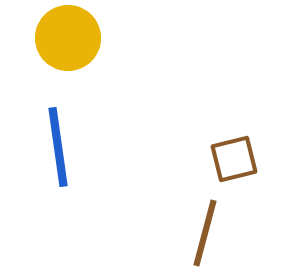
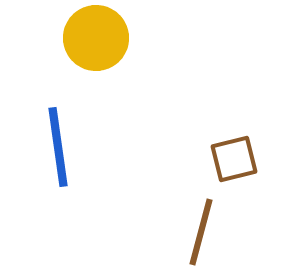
yellow circle: moved 28 px right
brown line: moved 4 px left, 1 px up
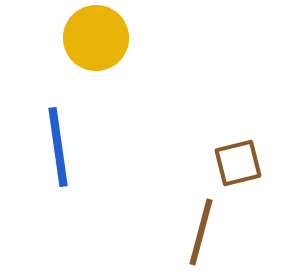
brown square: moved 4 px right, 4 px down
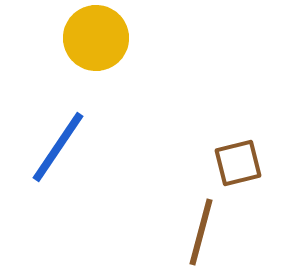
blue line: rotated 42 degrees clockwise
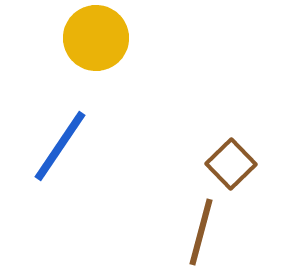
blue line: moved 2 px right, 1 px up
brown square: moved 7 px left, 1 px down; rotated 30 degrees counterclockwise
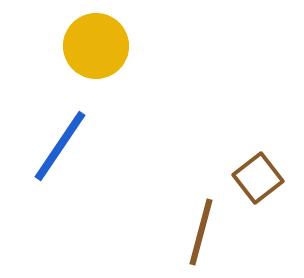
yellow circle: moved 8 px down
brown square: moved 27 px right, 14 px down; rotated 6 degrees clockwise
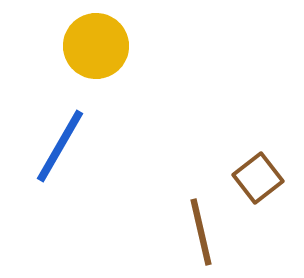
blue line: rotated 4 degrees counterclockwise
brown line: rotated 28 degrees counterclockwise
